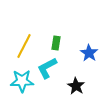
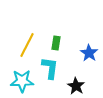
yellow line: moved 3 px right, 1 px up
cyan L-shape: moved 3 px right; rotated 125 degrees clockwise
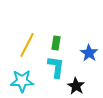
cyan L-shape: moved 6 px right, 1 px up
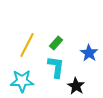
green rectangle: rotated 32 degrees clockwise
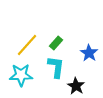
yellow line: rotated 15 degrees clockwise
cyan star: moved 1 px left, 6 px up
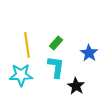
yellow line: rotated 50 degrees counterclockwise
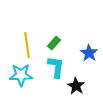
green rectangle: moved 2 px left
